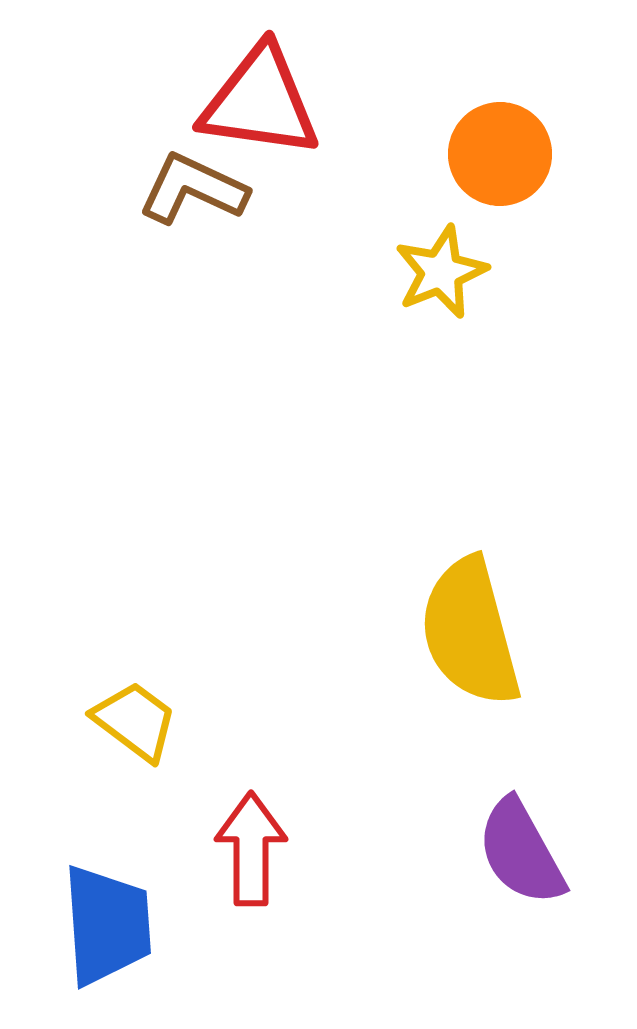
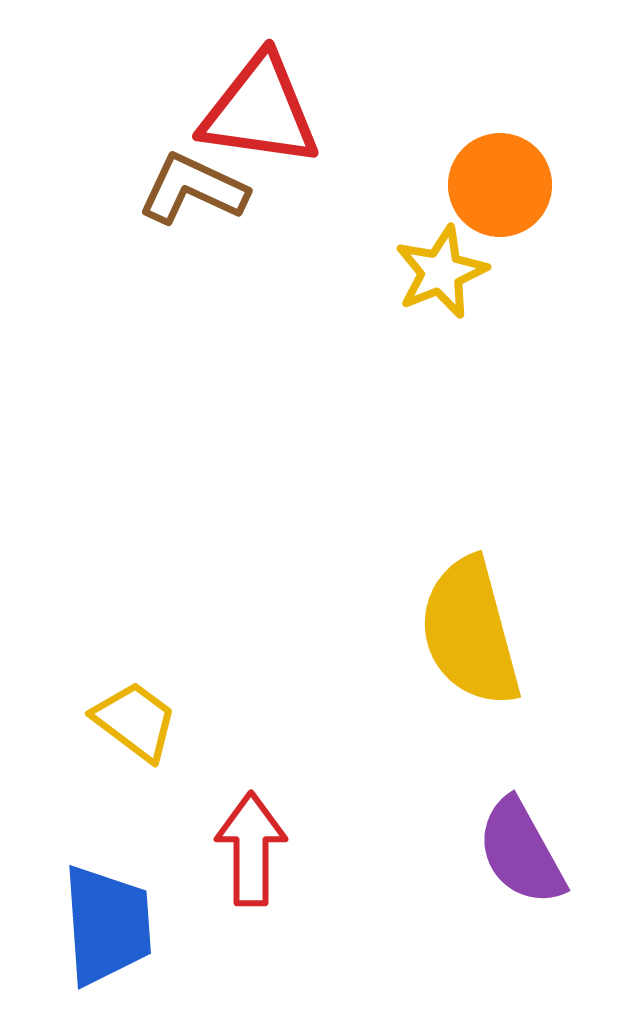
red triangle: moved 9 px down
orange circle: moved 31 px down
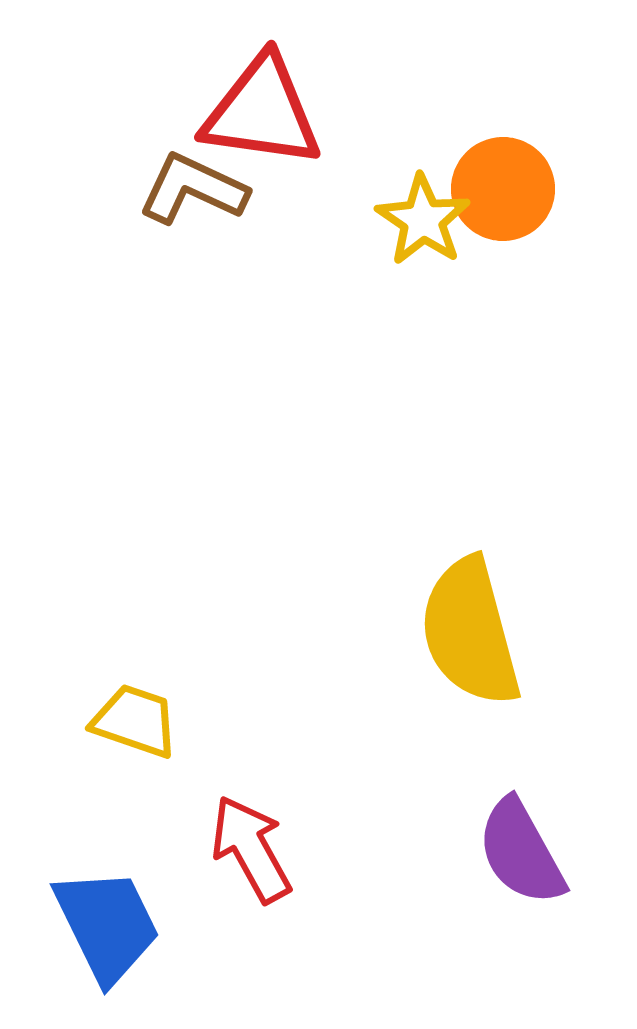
red triangle: moved 2 px right, 1 px down
orange circle: moved 3 px right, 4 px down
yellow star: moved 18 px left, 52 px up; rotated 16 degrees counterclockwise
yellow trapezoid: rotated 18 degrees counterclockwise
red arrow: rotated 29 degrees counterclockwise
blue trapezoid: rotated 22 degrees counterclockwise
